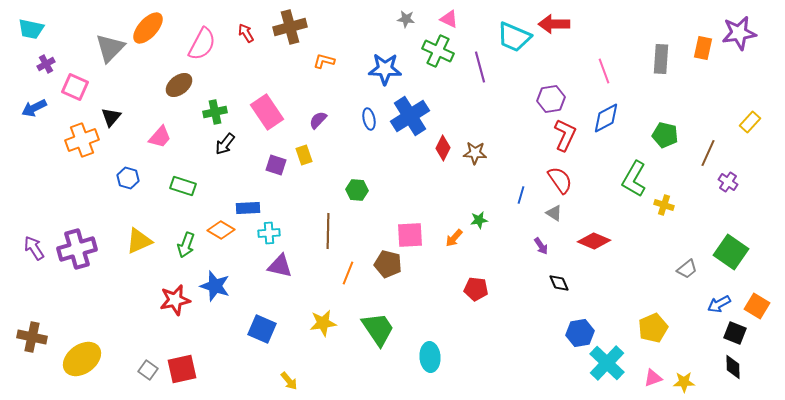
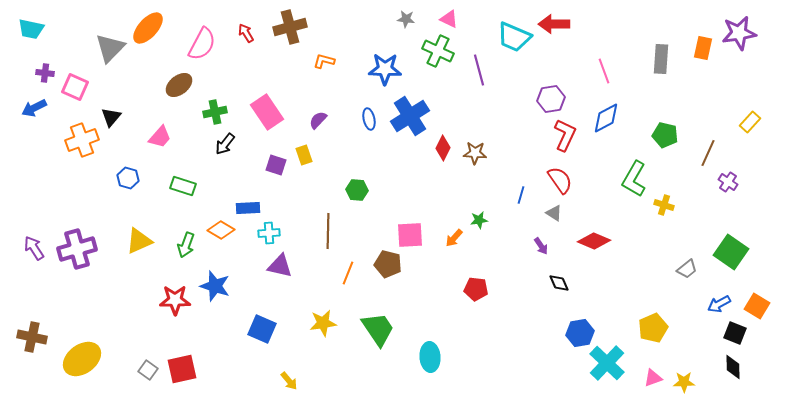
purple cross at (46, 64): moved 1 px left, 9 px down; rotated 36 degrees clockwise
purple line at (480, 67): moved 1 px left, 3 px down
red star at (175, 300): rotated 12 degrees clockwise
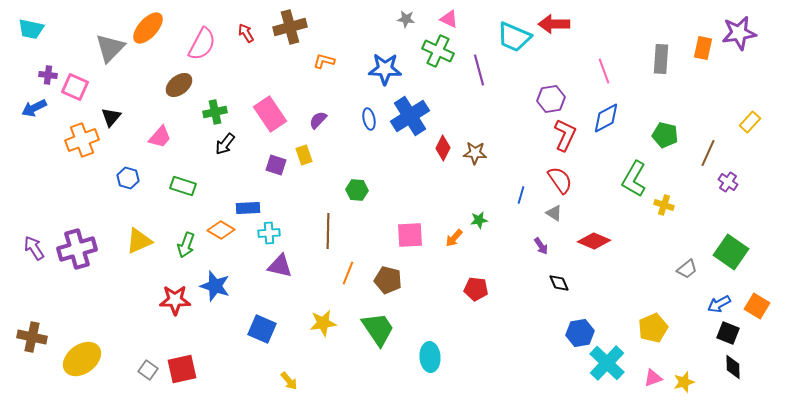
purple cross at (45, 73): moved 3 px right, 2 px down
pink rectangle at (267, 112): moved 3 px right, 2 px down
brown pentagon at (388, 264): moved 16 px down
black square at (735, 333): moved 7 px left
yellow star at (684, 382): rotated 15 degrees counterclockwise
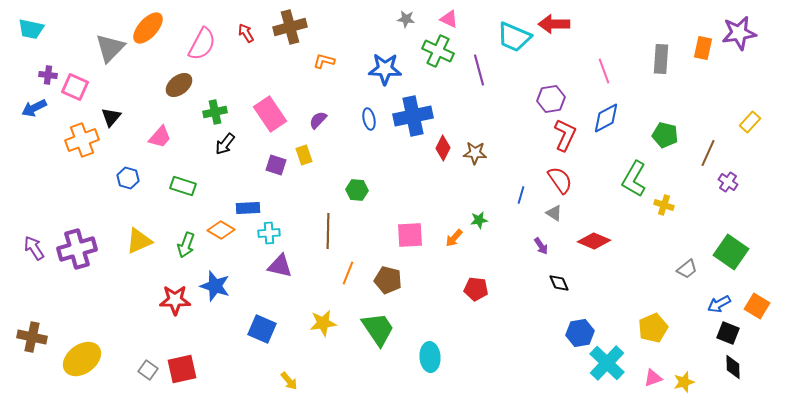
blue cross at (410, 116): moved 3 px right; rotated 21 degrees clockwise
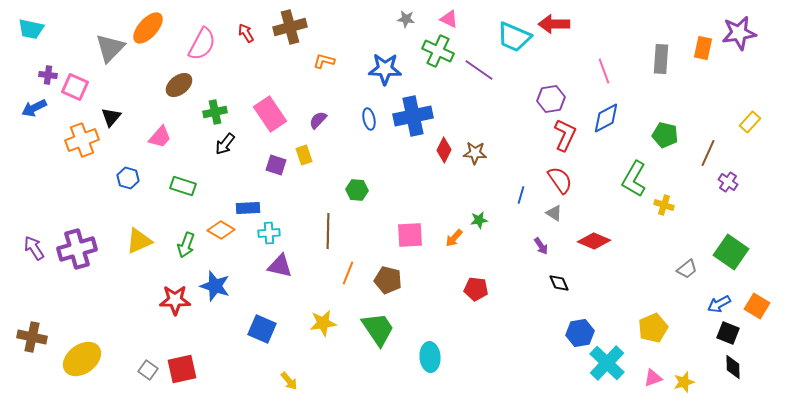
purple line at (479, 70): rotated 40 degrees counterclockwise
red diamond at (443, 148): moved 1 px right, 2 px down
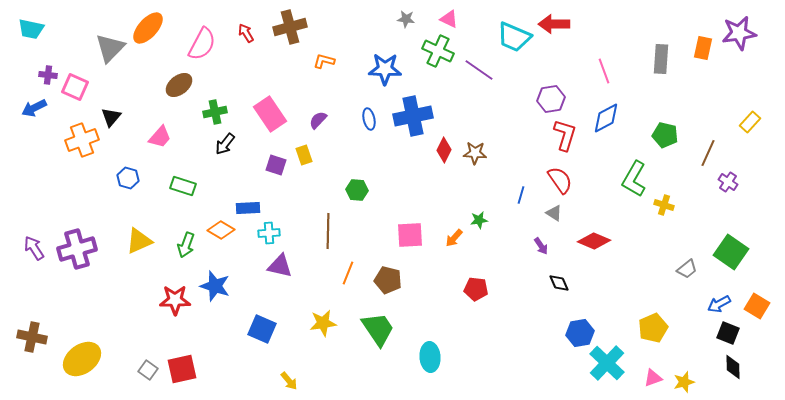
red L-shape at (565, 135): rotated 8 degrees counterclockwise
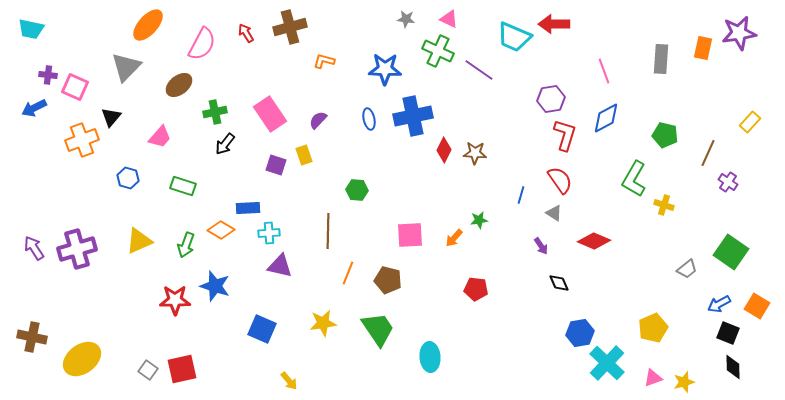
orange ellipse at (148, 28): moved 3 px up
gray triangle at (110, 48): moved 16 px right, 19 px down
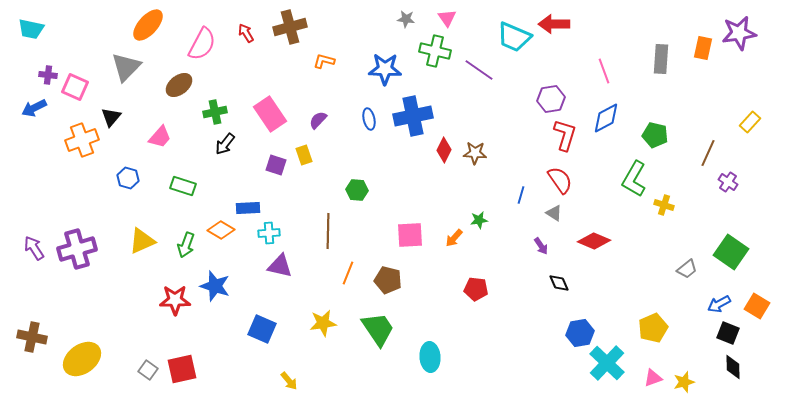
pink triangle at (449, 19): moved 2 px left, 1 px up; rotated 30 degrees clockwise
green cross at (438, 51): moved 3 px left; rotated 12 degrees counterclockwise
green pentagon at (665, 135): moved 10 px left
yellow triangle at (139, 241): moved 3 px right
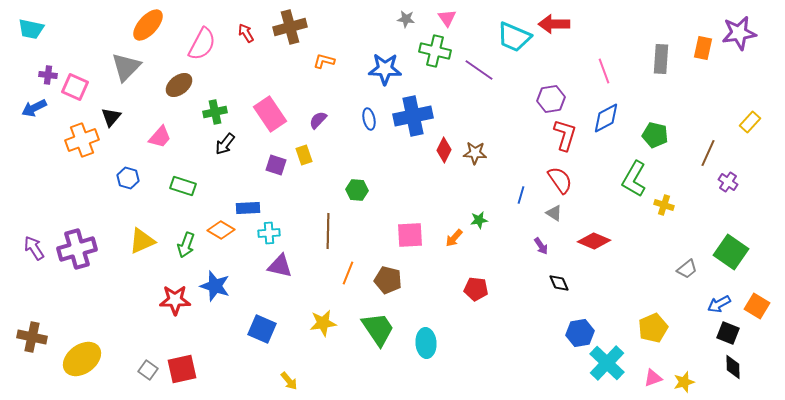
cyan ellipse at (430, 357): moved 4 px left, 14 px up
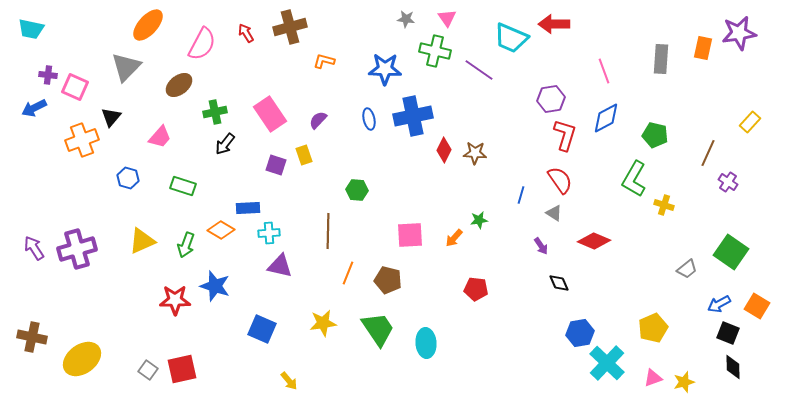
cyan trapezoid at (514, 37): moved 3 px left, 1 px down
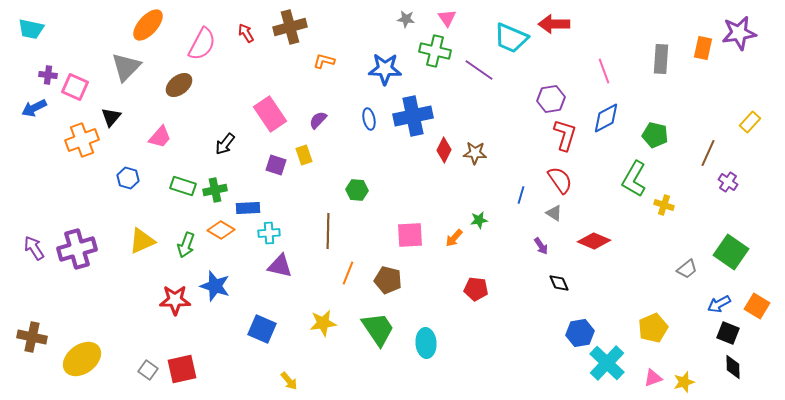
green cross at (215, 112): moved 78 px down
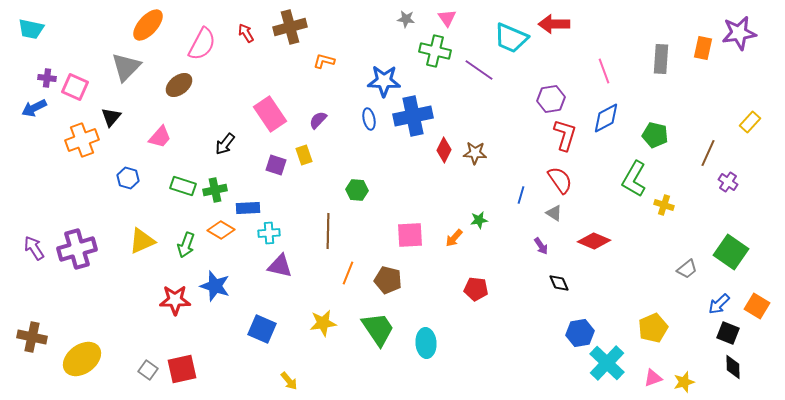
blue star at (385, 69): moved 1 px left, 12 px down
purple cross at (48, 75): moved 1 px left, 3 px down
blue arrow at (719, 304): rotated 15 degrees counterclockwise
